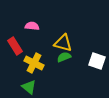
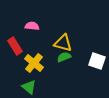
yellow cross: rotated 12 degrees clockwise
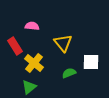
yellow triangle: rotated 36 degrees clockwise
green semicircle: moved 5 px right, 16 px down
white square: moved 6 px left, 1 px down; rotated 18 degrees counterclockwise
green triangle: rotated 42 degrees clockwise
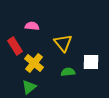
green semicircle: moved 1 px left, 1 px up; rotated 16 degrees clockwise
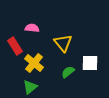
pink semicircle: moved 2 px down
white square: moved 1 px left, 1 px down
green semicircle: rotated 32 degrees counterclockwise
green triangle: moved 1 px right
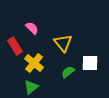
pink semicircle: rotated 40 degrees clockwise
green triangle: moved 1 px right
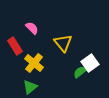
white square: rotated 36 degrees counterclockwise
green semicircle: moved 12 px right
green triangle: moved 1 px left
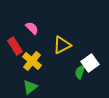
yellow triangle: moved 1 px left, 2 px down; rotated 42 degrees clockwise
yellow cross: moved 2 px left, 2 px up
green semicircle: rotated 32 degrees counterclockwise
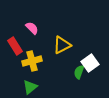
yellow cross: rotated 36 degrees clockwise
green semicircle: moved 1 px left
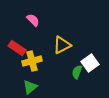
pink semicircle: moved 1 px right, 8 px up
red rectangle: moved 2 px right, 2 px down; rotated 24 degrees counterclockwise
green semicircle: moved 2 px left
